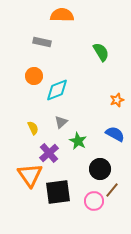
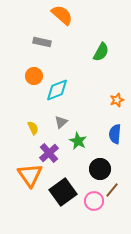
orange semicircle: rotated 40 degrees clockwise
green semicircle: rotated 60 degrees clockwise
blue semicircle: rotated 114 degrees counterclockwise
black square: moved 5 px right; rotated 28 degrees counterclockwise
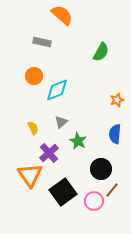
black circle: moved 1 px right
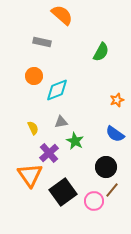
gray triangle: rotated 32 degrees clockwise
blue semicircle: rotated 60 degrees counterclockwise
green star: moved 3 px left
black circle: moved 5 px right, 2 px up
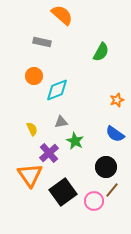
yellow semicircle: moved 1 px left, 1 px down
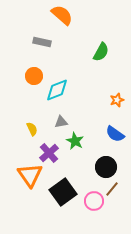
brown line: moved 1 px up
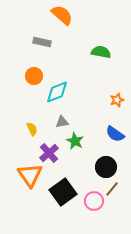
green semicircle: rotated 108 degrees counterclockwise
cyan diamond: moved 2 px down
gray triangle: moved 1 px right
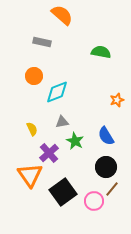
blue semicircle: moved 9 px left, 2 px down; rotated 24 degrees clockwise
